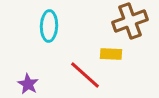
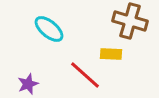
brown cross: rotated 36 degrees clockwise
cyan ellipse: moved 3 px down; rotated 52 degrees counterclockwise
purple star: rotated 20 degrees clockwise
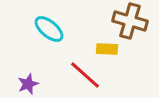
yellow rectangle: moved 4 px left, 5 px up
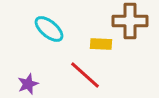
brown cross: rotated 16 degrees counterclockwise
yellow rectangle: moved 6 px left, 5 px up
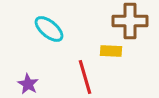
yellow rectangle: moved 10 px right, 7 px down
red line: moved 2 px down; rotated 32 degrees clockwise
purple star: rotated 20 degrees counterclockwise
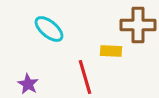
brown cross: moved 8 px right, 4 px down
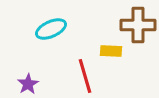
cyan ellipse: moved 2 px right; rotated 64 degrees counterclockwise
red line: moved 1 px up
purple star: rotated 10 degrees clockwise
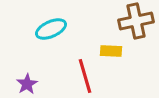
brown cross: moved 2 px left, 4 px up; rotated 12 degrees counterclockwise
purple star: moved 1 px left
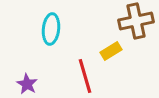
cyan ellipse: rotated 60 degrees counterclockwise
yellow rectangle: rotated 35 degrees counterclockwise
purple star: rotated 10 degrees counterclockwise
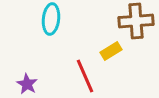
brown cross: rotated 8 degrees clockwise
cyan ellipse: moved 10 px up
red line: rotated 8 degrees counterclockwise
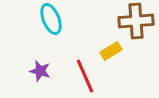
cyan ellipse: rotated 28 degrees counterclockwise
purple star: moved 13 px right, 13 px up; rotated 15 degrees counterclockwise
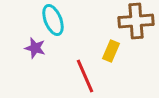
cyan ellipse: moved 2 px right, 1 px down
yellow rectangle: rotated 35 degrees counterclockwise
purple star: moved 5 px left, 23 px up
